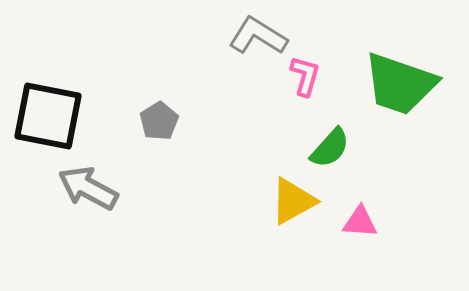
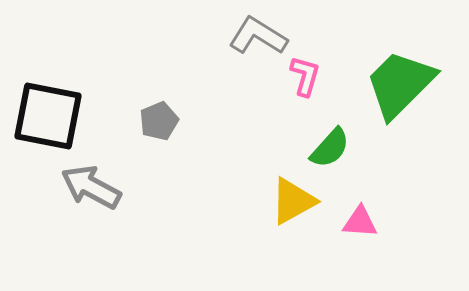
green trapezoid: rotated 116 degrees clockwise
gray pentagon: rotated 9 degrees clockwise
gray arrow: moved 3 px right, 1 px up
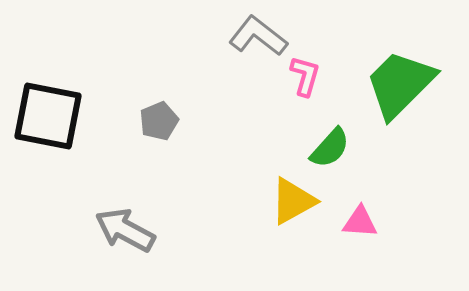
gray L-shape: rotated 6 degrees clockwise
gray arrow: moved 34 px right, 43 px down
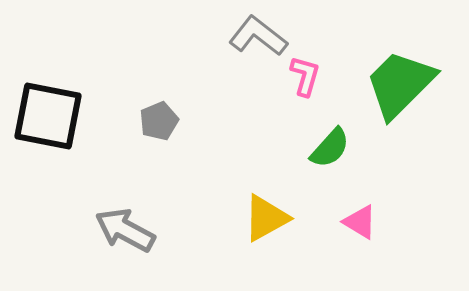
yellow triangle: moved 27 px left, 17 px down
pink triangle: rotated 27 degrees clockwise
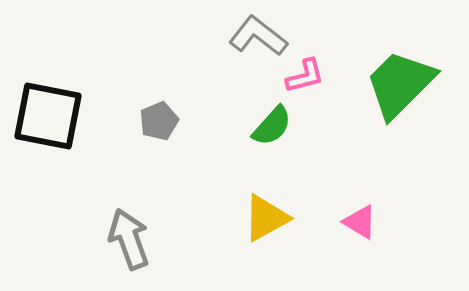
pink L-shape: rotated 60 degrees clockwise
green semicircle: moved 58 px left, 22 px up
gray arrow: moved 4 px right, 9 px down; rotated 42 degrees clockwise
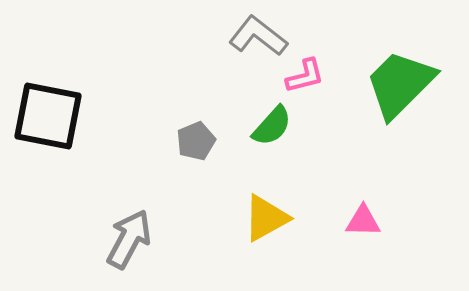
gray pentagon: moved 37 px right, 20 px down
pink triangle: moved 3 px right, 1 px up; rotated 30 degrees counterclockwise
gray arrow: rotated 48 degrees clockwise
